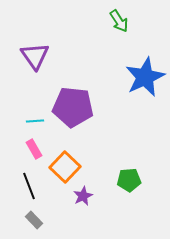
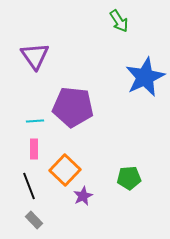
pink rectangle: rotated 30 degrees clockwise
orange square: moved 3 px down
green pentagon: moved 2 px up
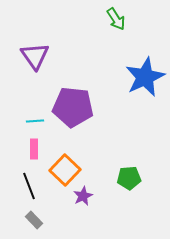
green arrow: moved 3 px left, 2 px up
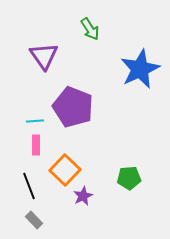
green arrow: moved 26 px left, 10 px down
purple triangle: moved 9 px right
blue star: moved 5 px left, 8 px up
purple pentagon: rotated 15 degrees clockwise
pink rectangle: moved 2 px right, 4 px up
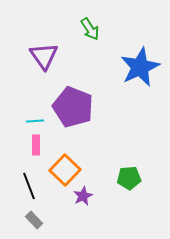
blue star: moved 2 px up
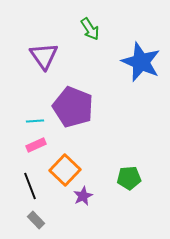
blue star: moved 1 px right, 5 px up; rotated 24 degrees counterclockwise
pink rectangle: rotated 66 degrees clockwise
black line: moved 1 px right
gray rectangle: moved 2 px right
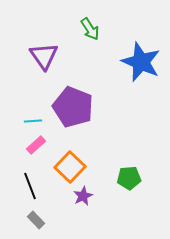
cyan line: moved 2 px left
pink rectangle: rotated 18 degrees counterclockwise
orange square: moved 5 px right, 3 px up
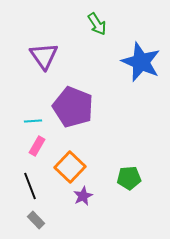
green arrow: moved 7 px right, 5 px up
pink rectangle: moved 1 px right, 1 px down; rotated 18 degrees counterclockwise
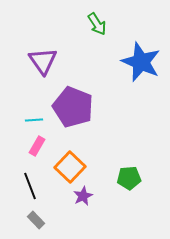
purple triangle: moved 1 px left, 5 px down
cyan line: moved 1 px right, 1 px up
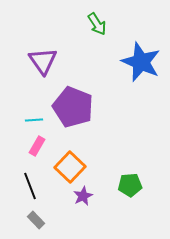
green pentagon: moved 1 px right, 7 px down
